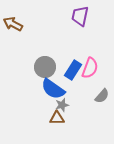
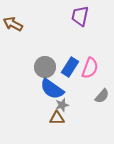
blue rectangle: moved 3 px left, 3 px up
blue semicircle: moved 1 px left
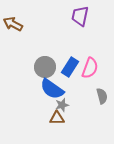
gray semicircle: rotated 56 degrees counterclockwise
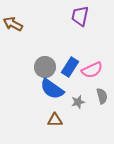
pink semicircle: moved 2 px right, 2 px down; rotated 45 degrees clockwise
gray star: moved 16 px right, 3 px up
brown triangle: moved 2 px left, 2 px down
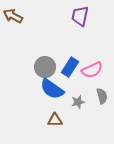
brown arrow: moved 8 px up
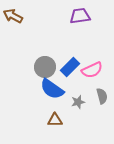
purple trapezoid: rotated 70 degrees clockwise
blue rectangle: rotated 12 degrees clockwise
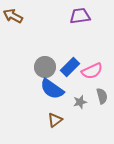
pink semicircle: moved 1 px down
gray star: moved 2 px right
brown triangle: rotated 35 degrees counterclockwise
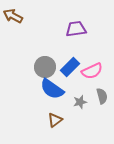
purple trapezoid: moved 4 px left, 13 px down
